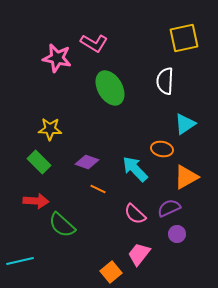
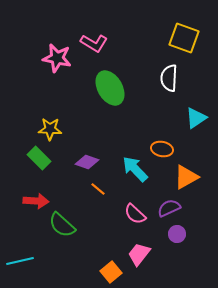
yellow square: rotated 32 degrees clockwise
white semicircle: moved 4 px right, 3 px up
cyan triangle: moved 11 px right, 6 px up
green rectangle: moved 4 px up
orange line: rotated 14 degrees clockwise
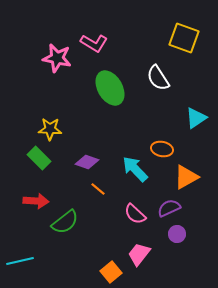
white semicircle: moved 11 px left; rotated 36 degrees counterclockwise
green semicircle: moved 3 px right, 3 px up; rotated 80 degrees counterclockwise
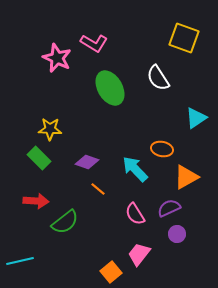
pink star: rotated 12 degrees clockwise
pink semicircle: rotated 15 degrees clockwise
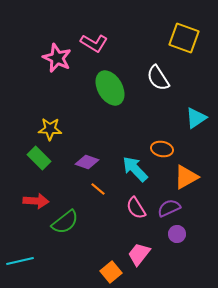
pink semicircle: moved 1 px right, 6 px up
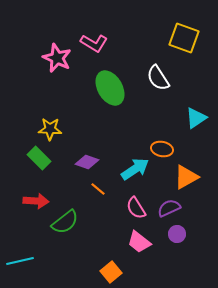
cyan arrow: rotated 100 degrees clockwise
pink trapezoid: moved 12 px up; rotated 90 degrees counterclockwise
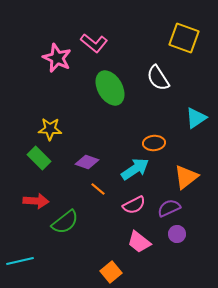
pink L-shape: rotated 8 degrees clockwise
orange ellipse: moved 8 px left, 6 px up; rotated 15 degrees counterclockwise
orange triangle: rotated 8 degrees counterclockwise
pink semicircle: moved 2 px left, 3 px up; rotated 85 degrees counterclockwise
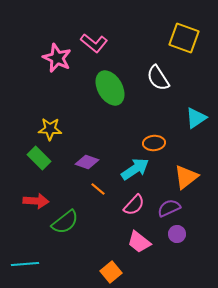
pink semicircle: rotated 20 degrees counterclockwise
cyan line: moved 5 px right, 3 px down; rotated 8 degrees clockwise
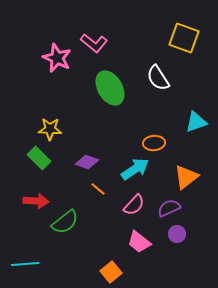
cyan triangle: moved 4 px down; rotated 15 degrees clockwise
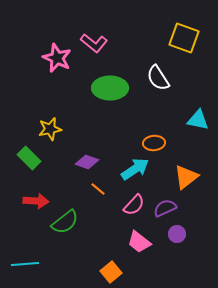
green ellipse: rotated 60 degrees counterclockwise
cyan triangle: moved 2 px right, 2 px up; rotated 30 degrees clockwise
yellow star: rotated 15 degrees counterclockwise
green rectangle: moved 10 px left
purple semicircle: moved 4 px left
